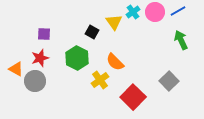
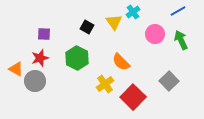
pink circle: moved 22 px down
black square: moved 5 px left, 5 px up
orange semicircle: moved 6 px right
yellow cross: moved 5 px right, 4 px down
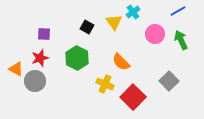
yellow cross: rotated 30 degrees counterclockwise
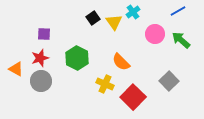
black square: moved 6 px right, 9 px up; rotated 24 degrees clockwise
green arrow: rotated 24 degrees counterclockwise
gray circle: moved 6 px right
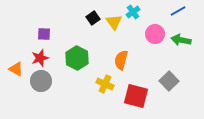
green arrow: rotated 30 degrees counterclockwise
orange semicircle: moved 2 px up; rotated 60 degrees clockwise
red square: moved 3 px right, 1 px up; rotated 30 degrees counterclockwise
